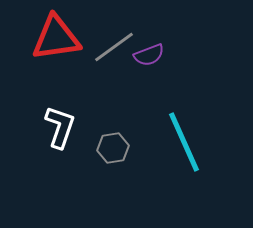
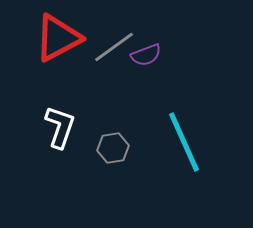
red triangle: moved 2 px right; rotated 20 degrees counterclockwise
purple semicircle: moved 3 px left
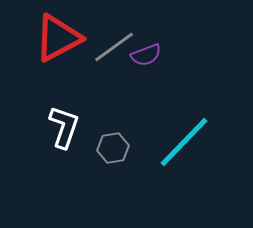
white L-shape: moved 4 px right
cyan line: rotated 68 degrees clockwise
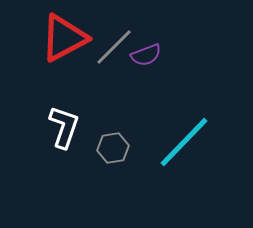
red triangle: moved 6 px right
gray line: rotated 9 degrees counterclockwise
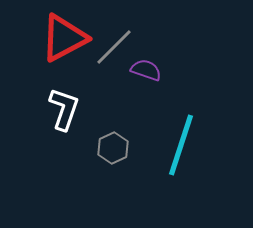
purple semicircle: moved 15 px down; rotated 140 degrees counterclockwise
white L-shape: moved 18 px up
cyan line: moved 3 px left, 3 px down; rotated 26 degrees counterclockwise
gray hexagon: rotated 16 degrees counterclockwise
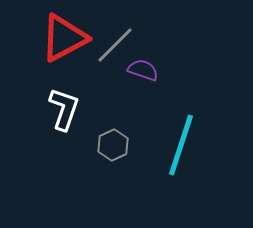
gray line: moved 1 px right, 2 px up
purple semicircle: moved 3 px left
gray hexagon: moved 3 px up
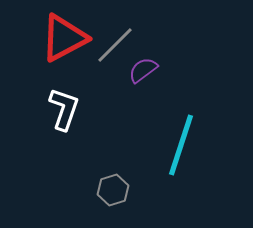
purple semicircle: rotated 56 degrees counterclockwise
gray hexagon: moved 45 px down; rotated 8 degrees clockwise
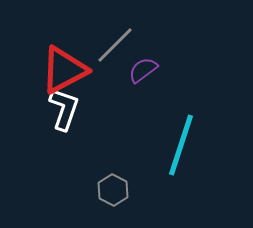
red triangle: moved 32 px down
gray hexagon: rotated 16 degrees counterclockwise
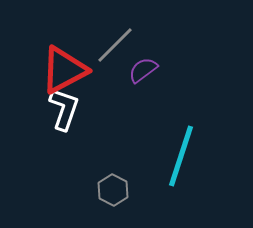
cyan line: moved 11 px down
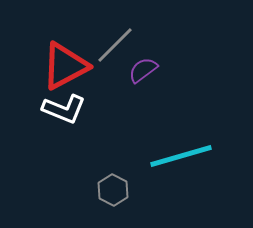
red triangle: moved 1 px right, 4 px up
white L-shape: rotated 93 degrees clockwise
cyan line: rotated 56 degrees clockwise
